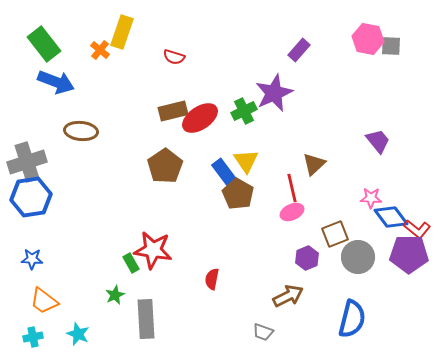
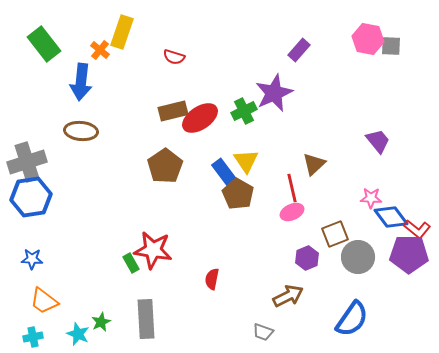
blue arrow at (56, 82): moved 25 px right; rotated 75 degrees clockwise
green star at (115, 295): moved 14 px left, 27 px down
blue semicircle at (352, 319): rotated 21 degrees clockwise
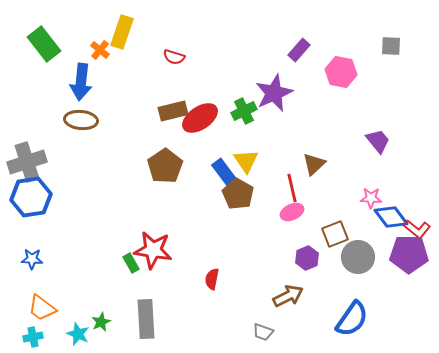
pink hexagon at (368, 39): moved 27 px left, 33 px down
brown ellipse at (81, 131): moved 11 px up
orange trapezoid at (44, 301): moved 2 px left, 7 px down
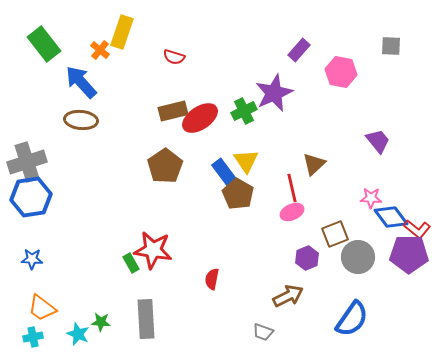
blue arrow at (81, 82): rotated 132 degrees clockwise
green star at (101, 322): rotated 30 degrees clockwise
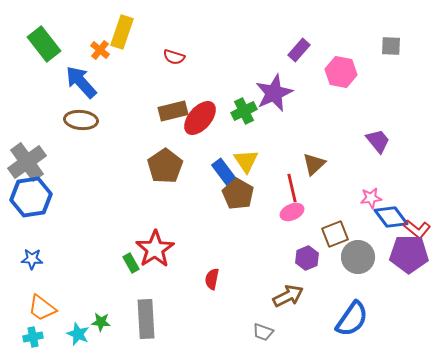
red ellipse at (200, 118): rotated 15 degrees counterclockwise
gray cross at (27, 162): rotated 18 degrees counterclockwise
pink star at (371, 198): rotated 10 degrees counterclockwise
red star at (153, 250): moved 2 px right, 1 px up; rotated 30 degrees clockwise
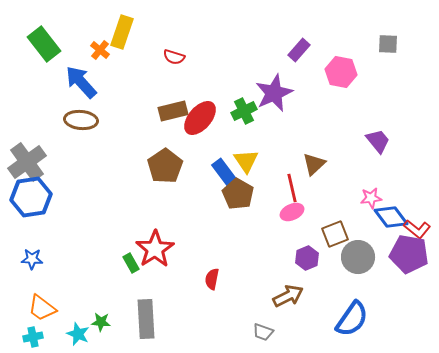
gray square at (391, 46): moved 3 px left, 2 px up
purple pentagon at (409, 254): rotated 9 degrees clockwise
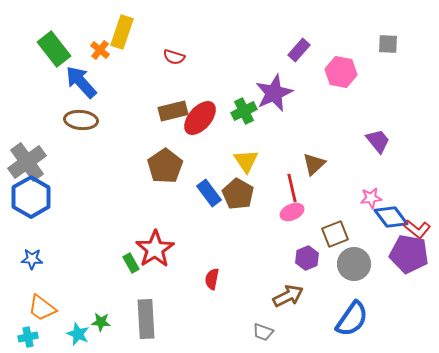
green rectangle at (44, 44): moved 10 px right, 5 px down
blue rectangle at (224, 172): moved 15 px left, 21 px down
blue hexagon at (31, 197): rotated 21 degrees counterclockwise
gray circle at (358, 257): moved 4 px left, 7 px down
cyan cross at (33, 337): moved 5 px left
